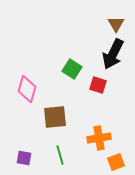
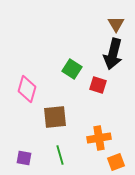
black arrow: rotated 12 degrees counterclockwise
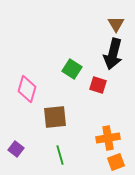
orange cross: moved 9 px right
purple square: moved 8 px left, 9 px up; rotated 28 degrees clockwise
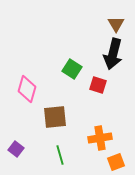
orange cross: moved 8 px left
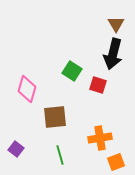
green square: moved 2 px down
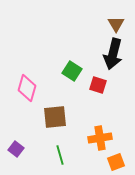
pink diamond: moved 1 px up
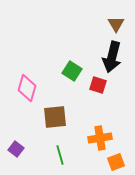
black arrow: moved 1 px left, 3 px down
